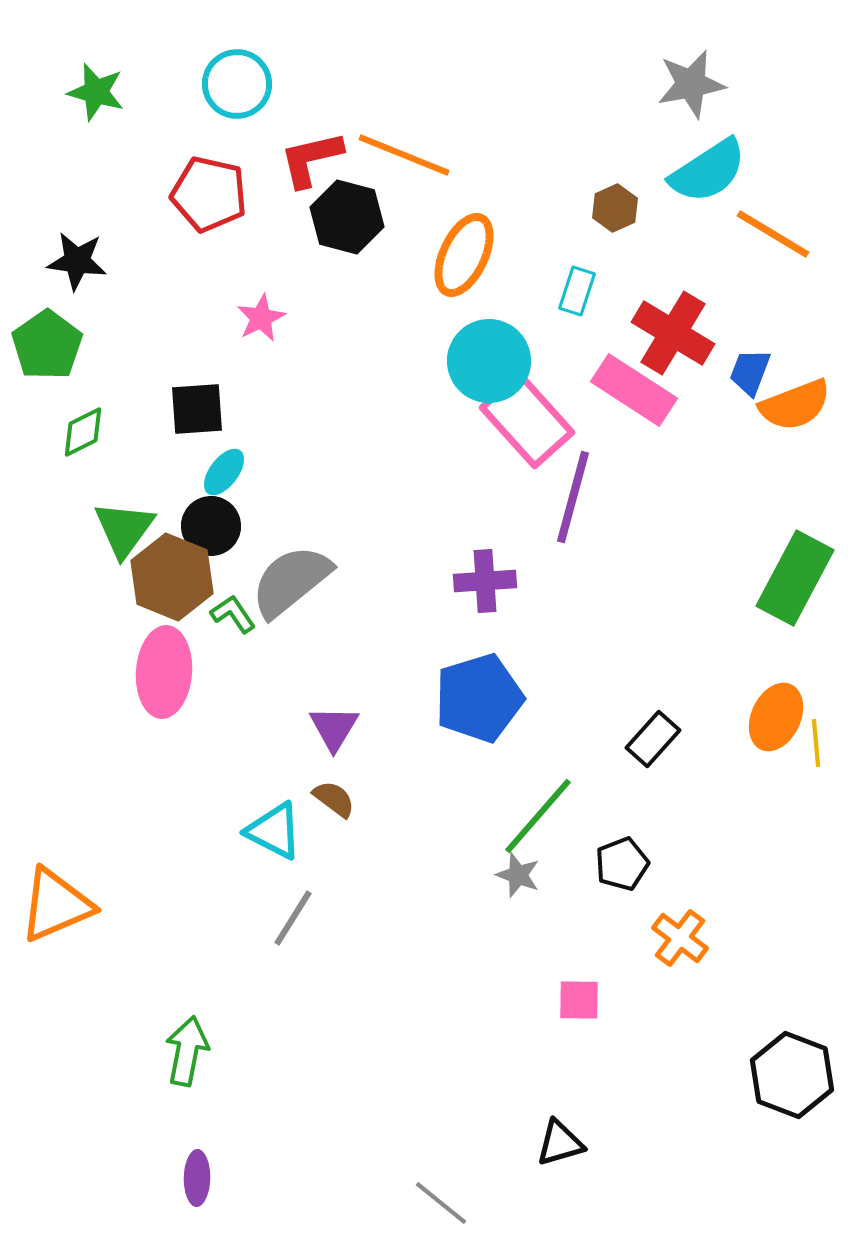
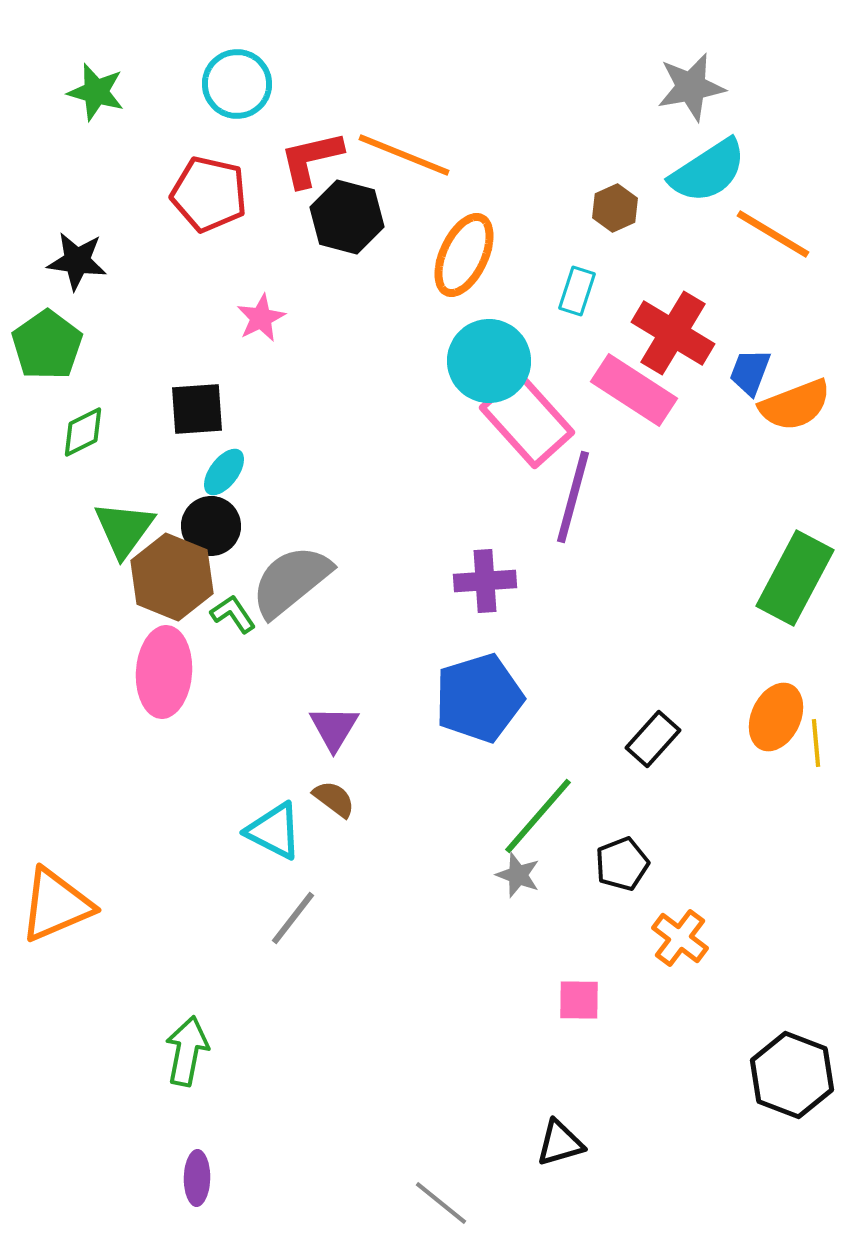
gray star at (691, 84): moved 3 px down
gray line at (293, 918): rotated 6 degrees clockwise
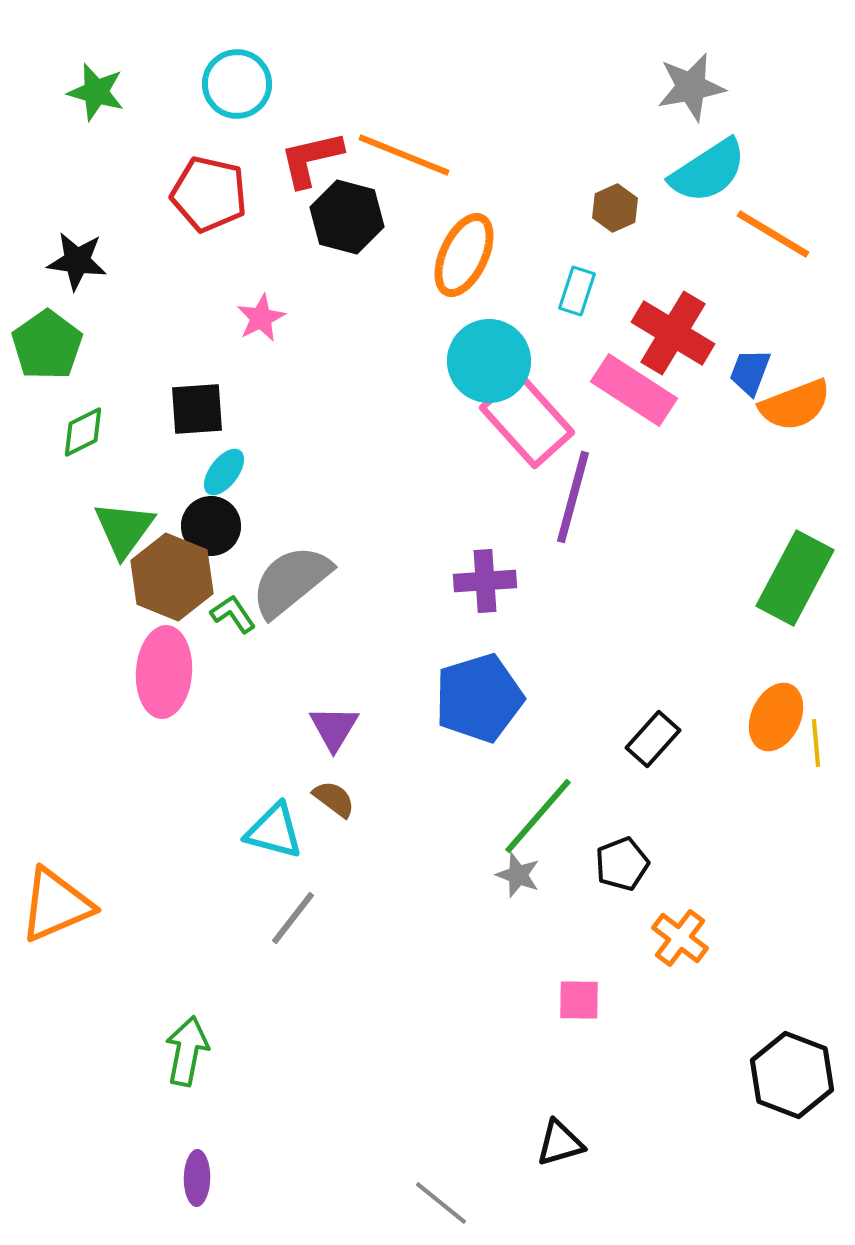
cyan triangle at (274, 831): rotated 12 degrees counterclockwise
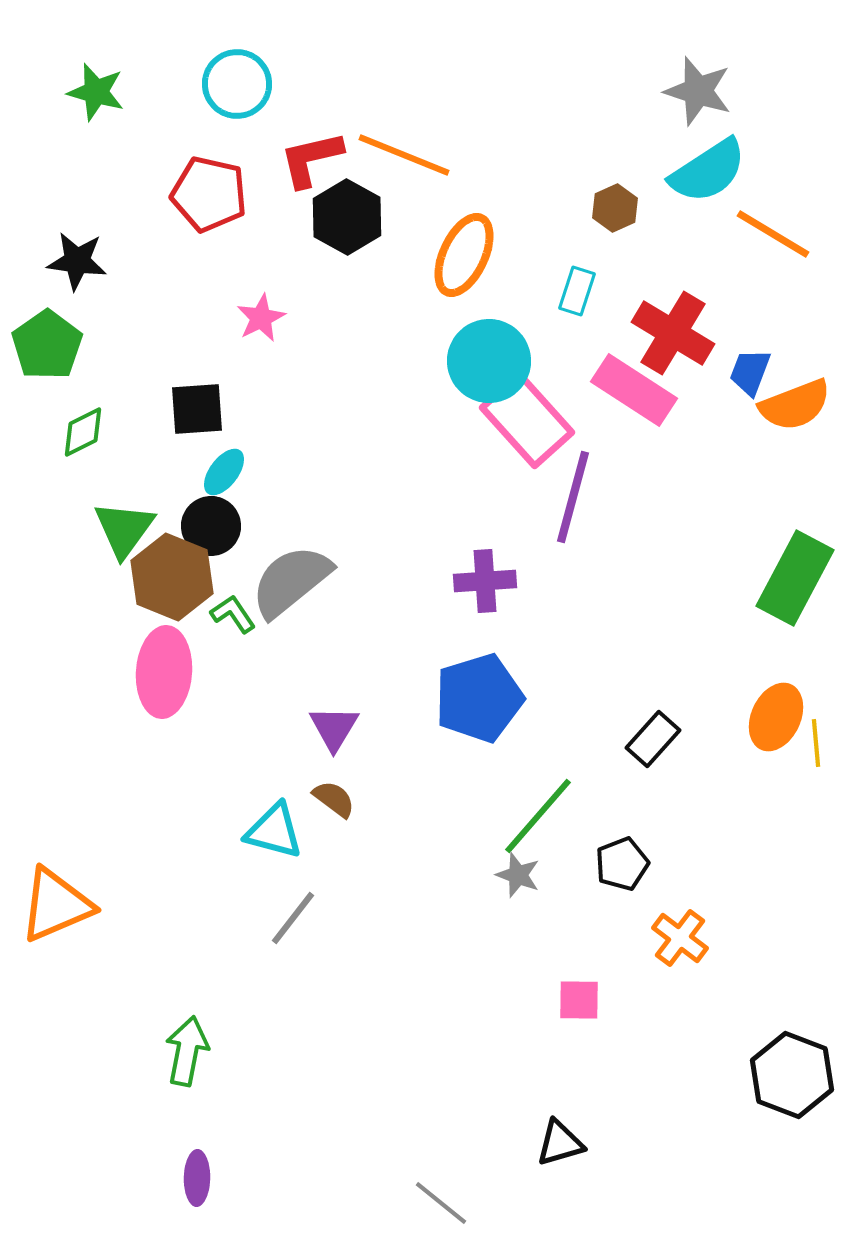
gray star at (691, 87): moved 7 px right, 4 px down; rotated 28 degrees clockwise
black hexagon at (347, 217): rotated 14 degrees clockwise
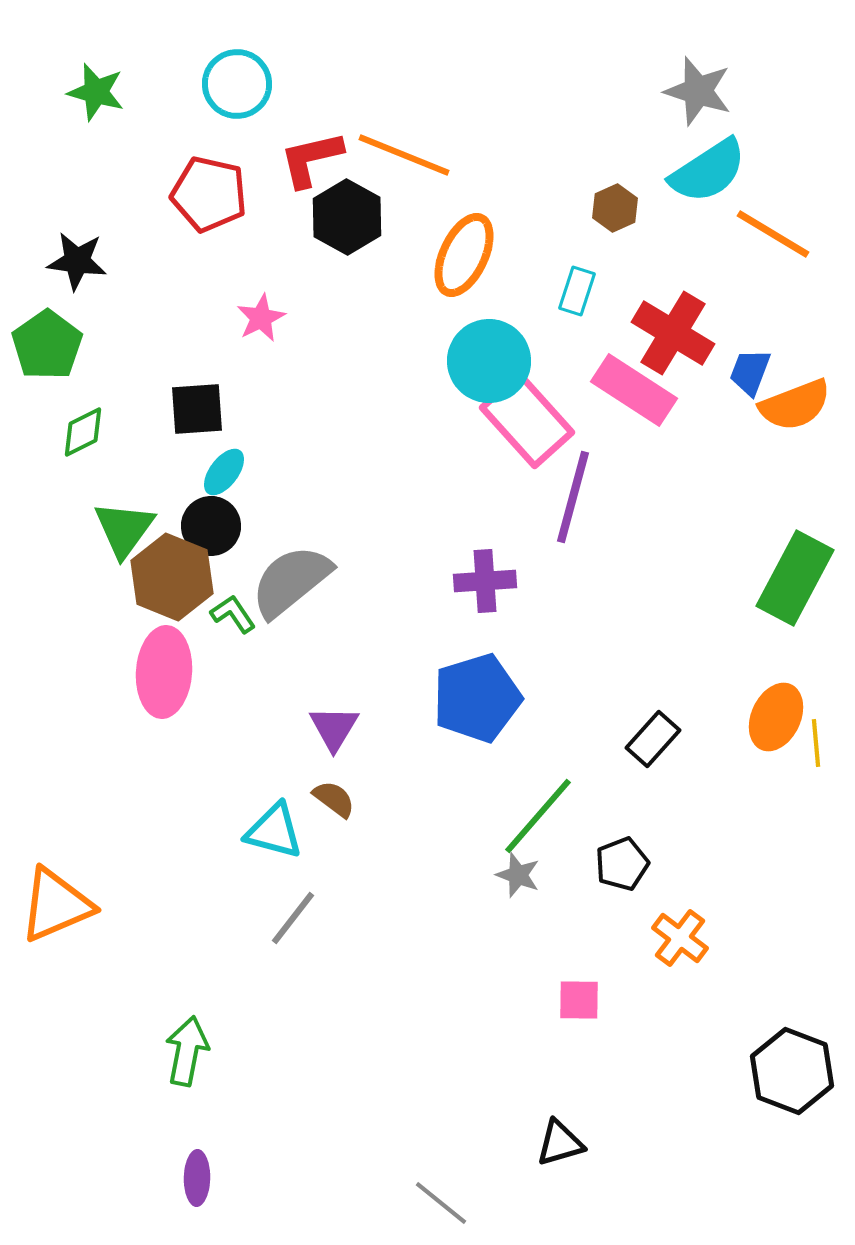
blue pentagon at (479, 698): moved 2 px left
black hexagon at (792, 1075): moved 4 px up
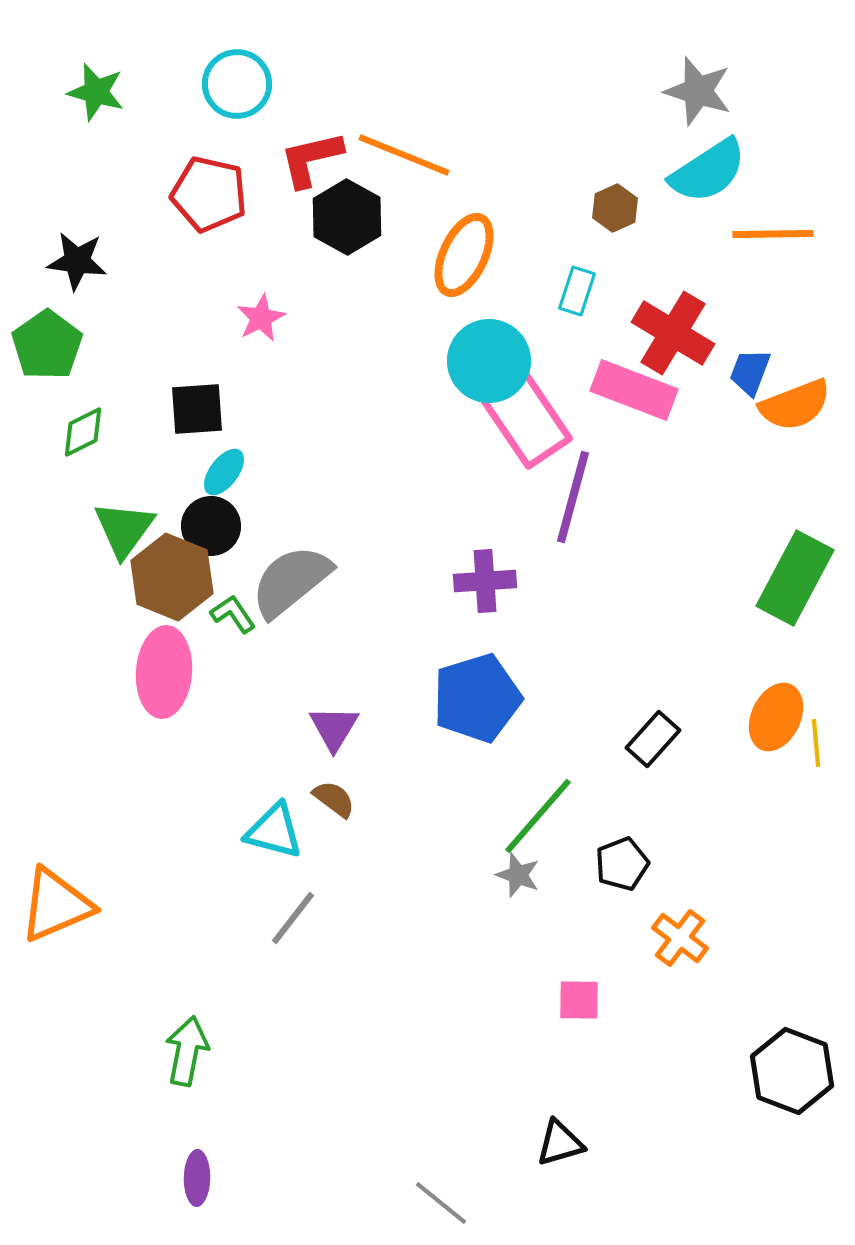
orange line at (773, 234): rotated 32 degrees counterclockwise
pink rectangle at (634, 390): rotated 12 degrees counterclockwise
pink rectangle at (527, 420): rotated 8 degrees clockwise
